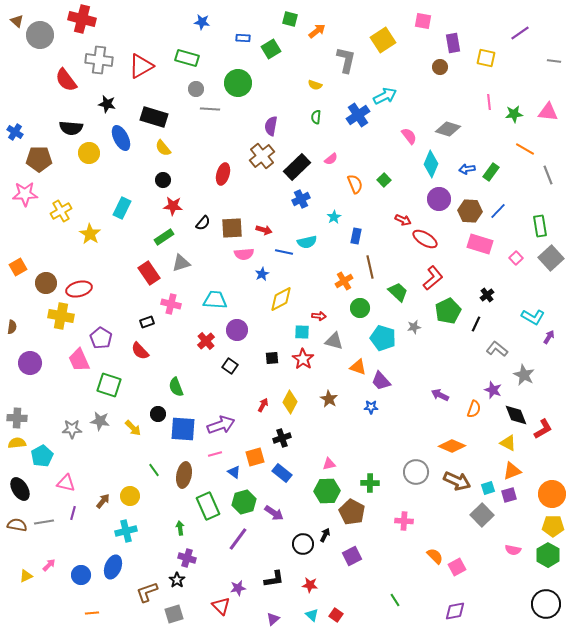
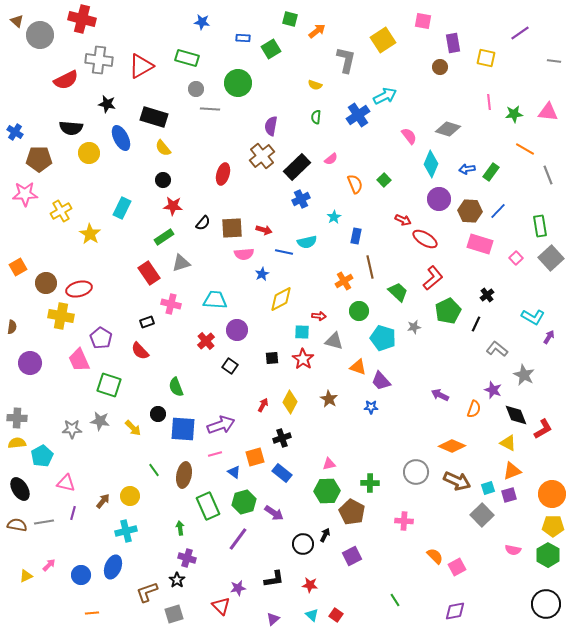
red semicircle at (66, 80): rotated 80 degrees counterclockwise
green circle at (360, 308): moved 1 px left, 3 px down
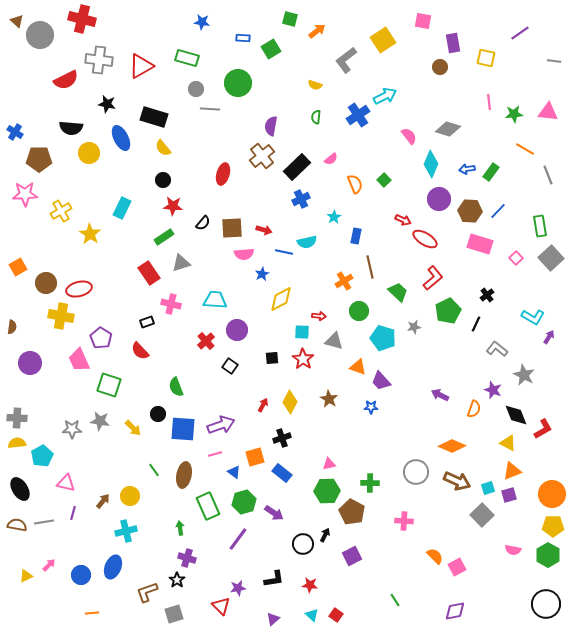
gray L-shape at (346, 60): rotated 140 degrees counterclockwise
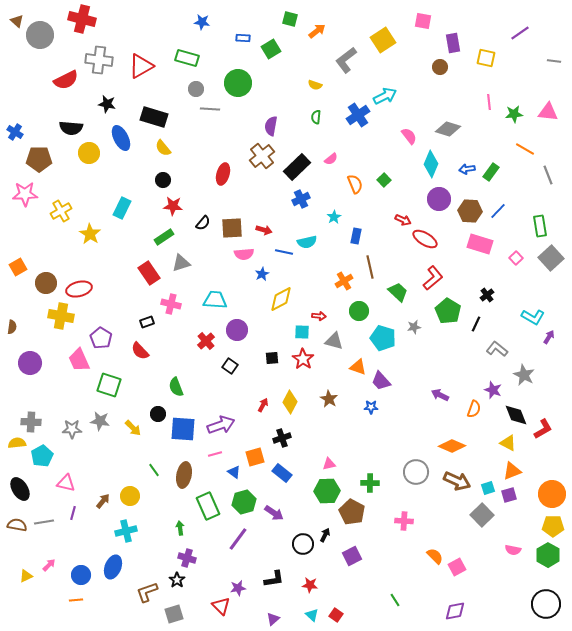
green pentagon at (448, 311): rotated 15 degrees counterclockwise
gray cross at (17, 418): moved 14 px right, 4 px down
orange line at (92, 613): moved 16 px left, 13 px up
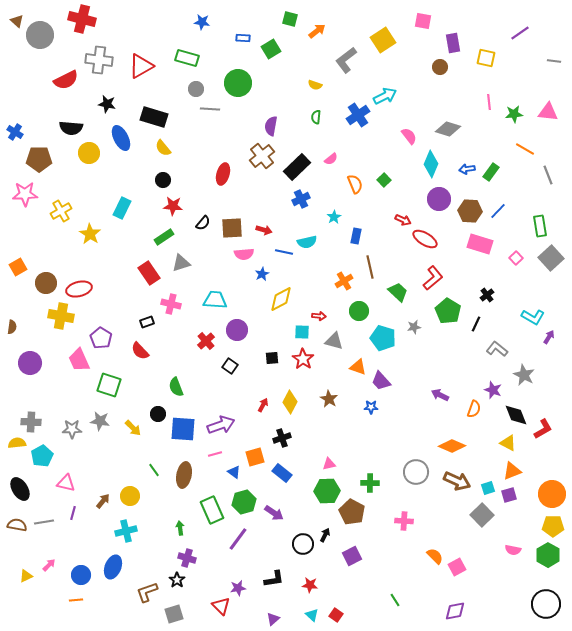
green rectangle at (208, 506): moved 4 px right, 4 px down
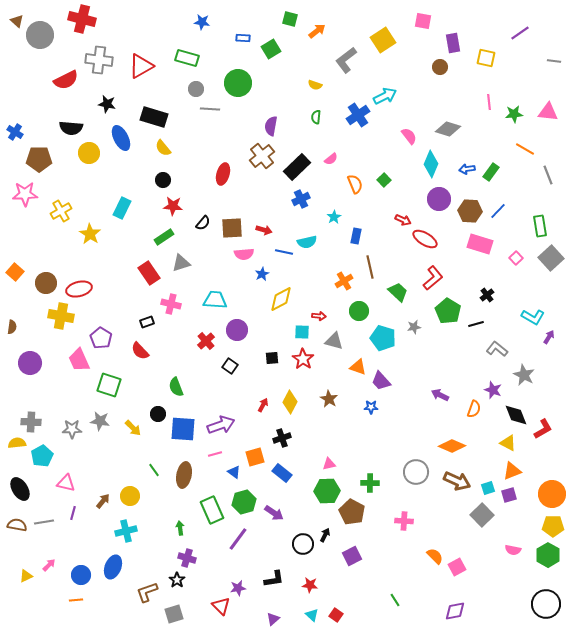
orange square at (18, 267): moved 3 px left, 5 px down; rotated 18 degrees counterclockwise
black line at (476, 324): rotated 49 degrees clockwise
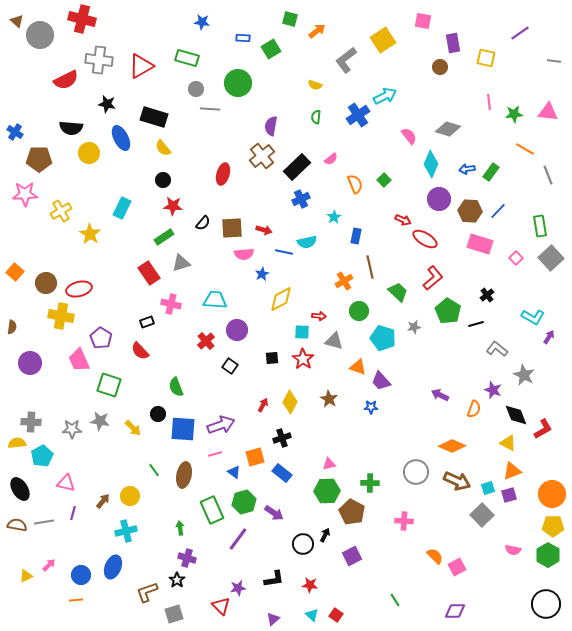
purple diamond at (455, 611): rotated 10 degrees clockwise
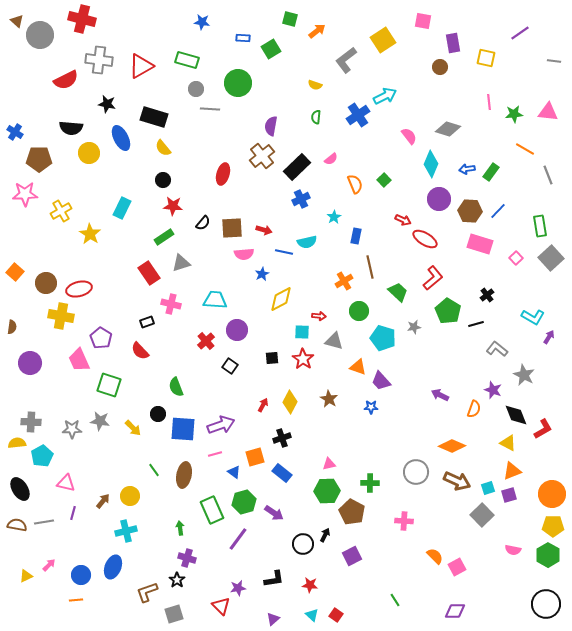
green rectangle at (187, 58): moved 2 px down
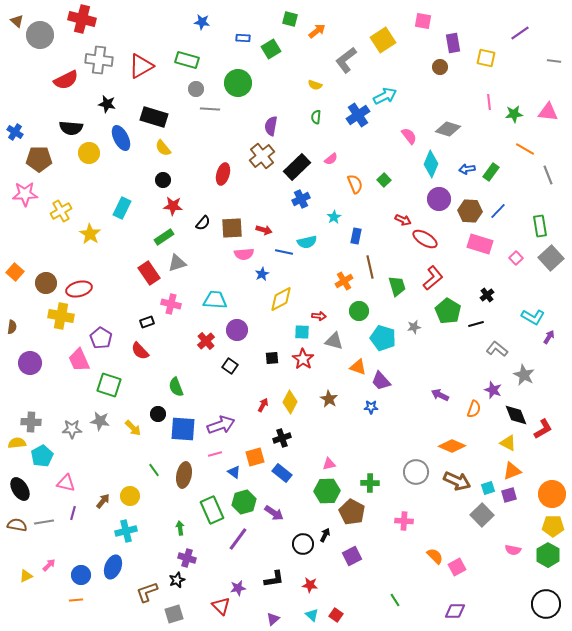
gray triangle at (181, 263): moved 4 px left
green trapezoid at (398, 292): moved 1 px left, 6 px up; rotated 30 degrees clockwise
black star at (177, 580): rotated 14 degrees clockwise
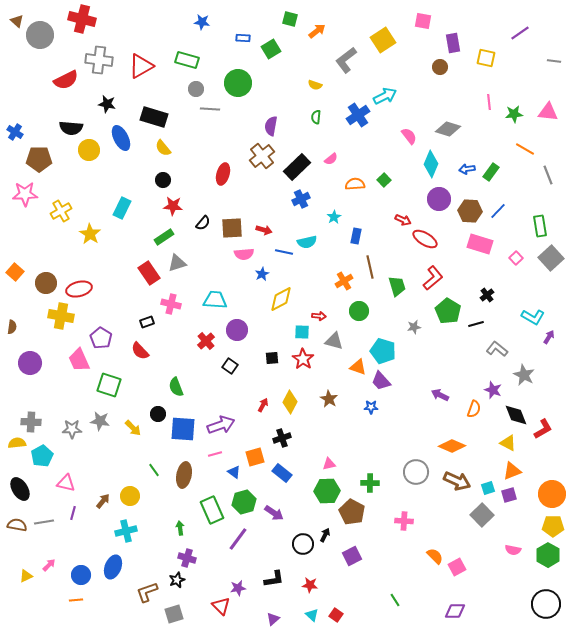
yellow circle at (89, 153): moved 3 px up
orange semicircle at (355, 184): rotated 72 degrees counterclockwise
cyan pentagon at (383, 338): moved 13 px down
